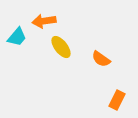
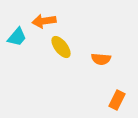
orange semicircle: rotated 30 degrees counterclockwise
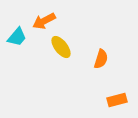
orange arrow: rotated 20 degrees counterclockwise
orange semicircle: rotated 78 degrees counterclockwise
orange rectangle: rotated 48 degrees clockwise
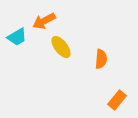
cyan trapezoid: rotated 20 degrees clockwise
orange semicircle: rotated 12 degrees counterclockwise
orange rectangle: rotated 36 degrees counterclockwise
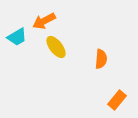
yellow ellipse: moved 5 px left
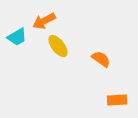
yellow ellipse: moved 2 px right, 1 px up
orange semicircle: rotated 60 degrees counterclockwise
orange rectangle: rotated 48 degrees clockwise
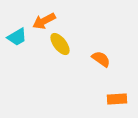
yellow ellipse: moved 2 px right, 2 px up
orange rectangle: moved 1 px up
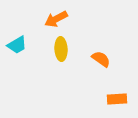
orange arrow: moved 12 px right, 2 px up
cyan trapezoid: moved 8 px down
yellow ellipse: moved 1 px right, 5 px down; rotated 35 degrees clockwise
